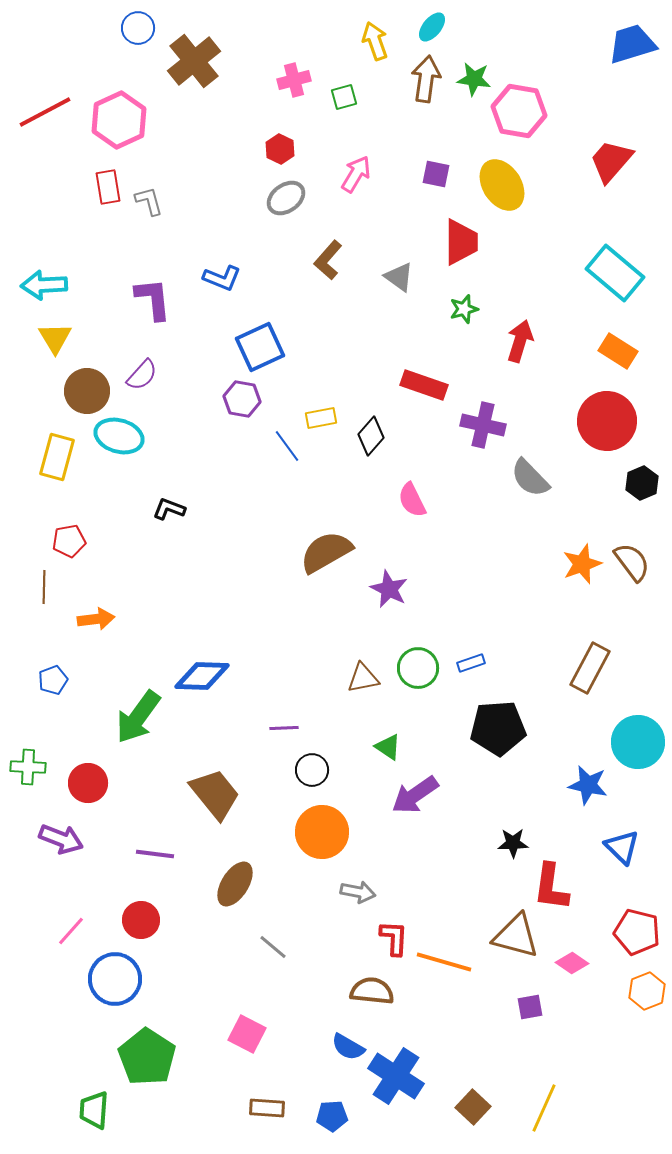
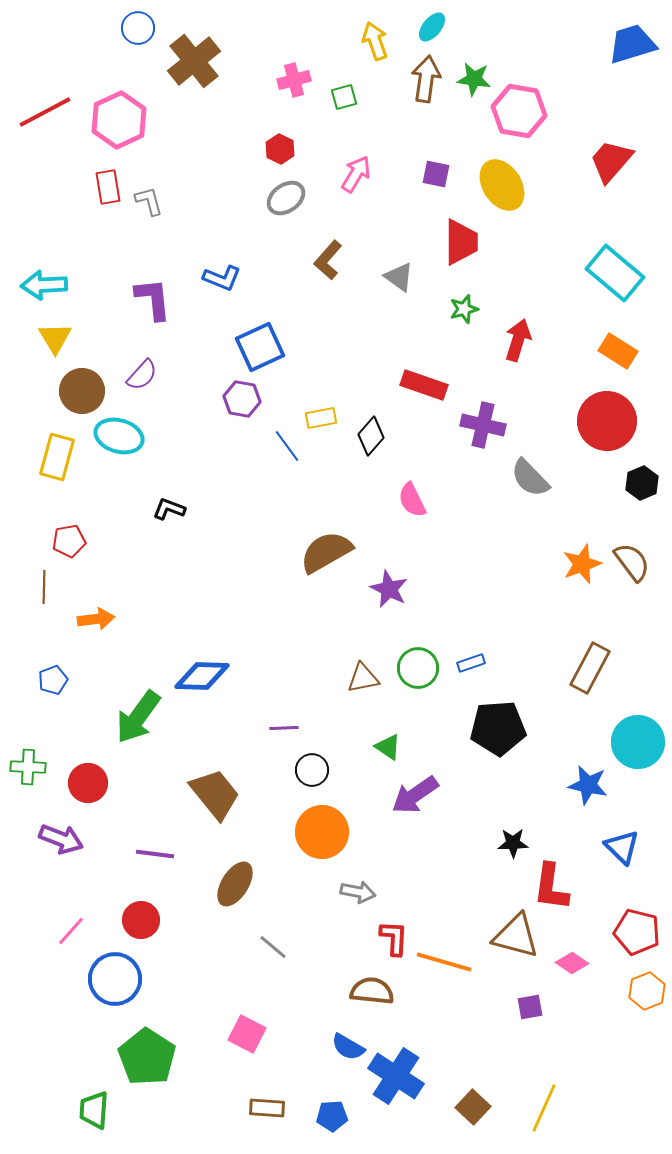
red arrow at (520, 341): moved 2 px left, 1 px up
brown circle at (87, 391): moved 5 px left
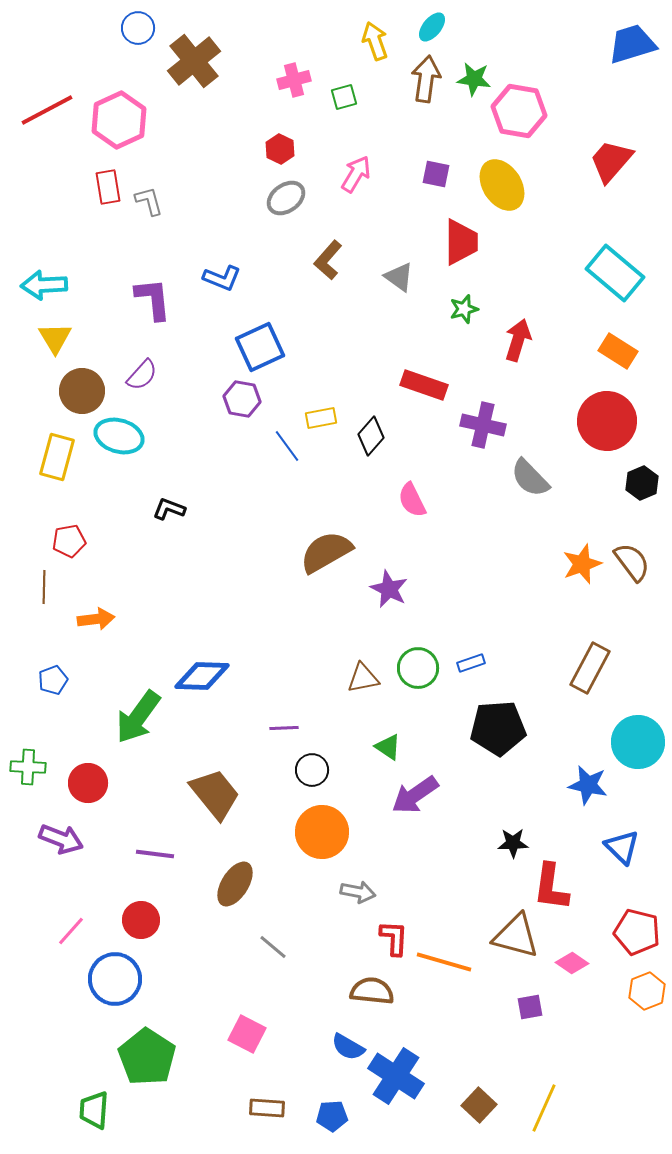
red line at (45, 112): moved 2 px right, 2 px up
brown square at (473, 1107): moved 6 px right, 2 px up
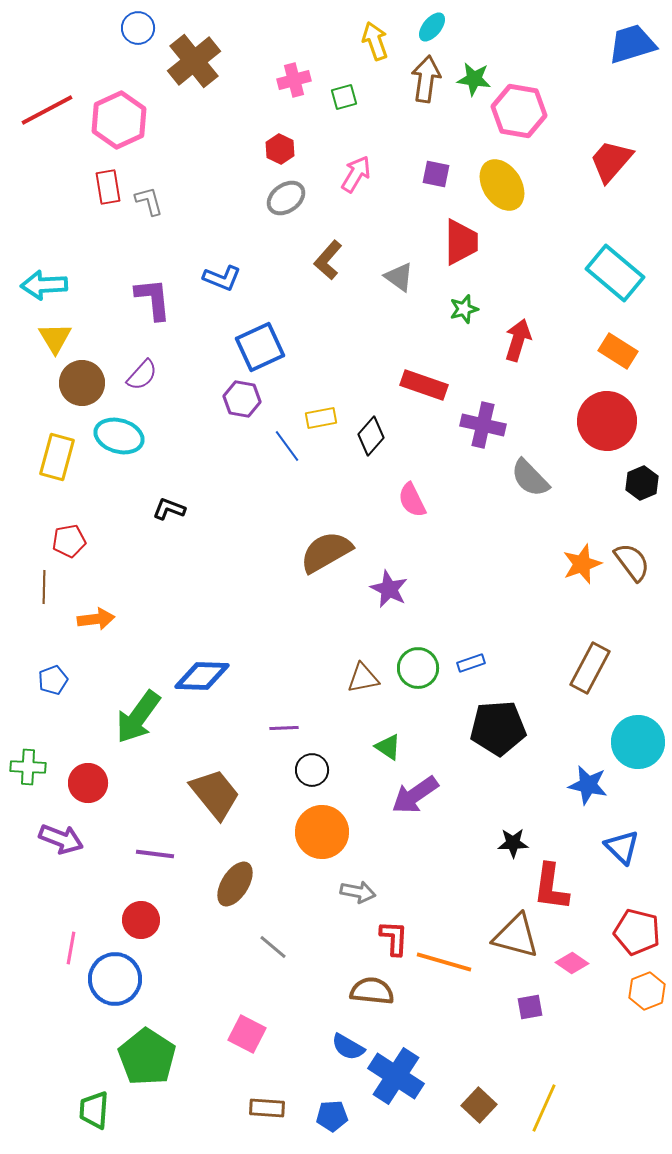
brown circle at (82, 391): moved 8 px up
pink line at (71, 931): moved 17 px down; rotated 32 degrees counterclockwise
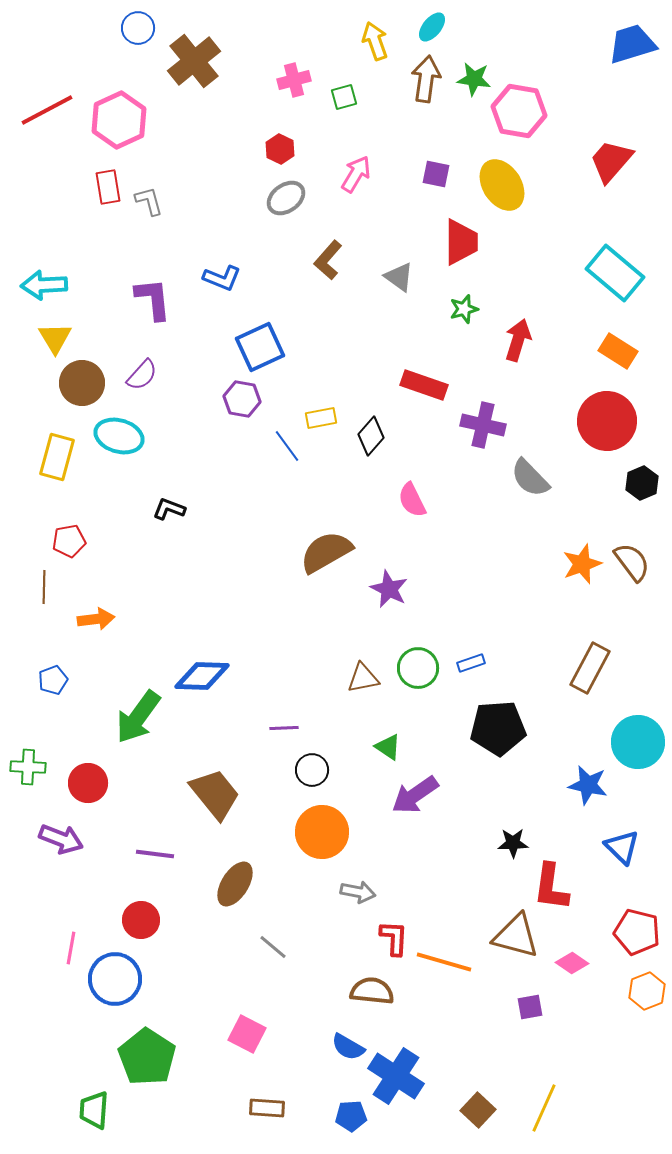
brown square at (479, 1105): moved 1 px left, 5 px down
blue pentagon at (332, 1116): moved 19 px right
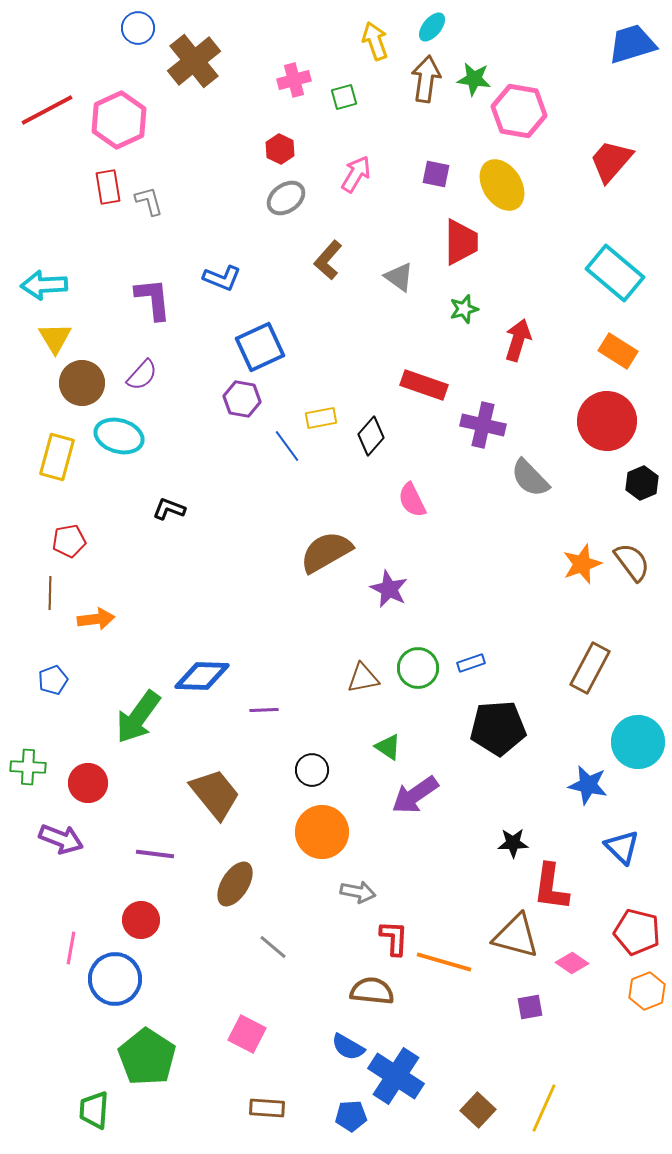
brown line at (44, 587): moved 6 px right, 6 px down
purple line at (284, 728): moved 20 px left, 18 px up
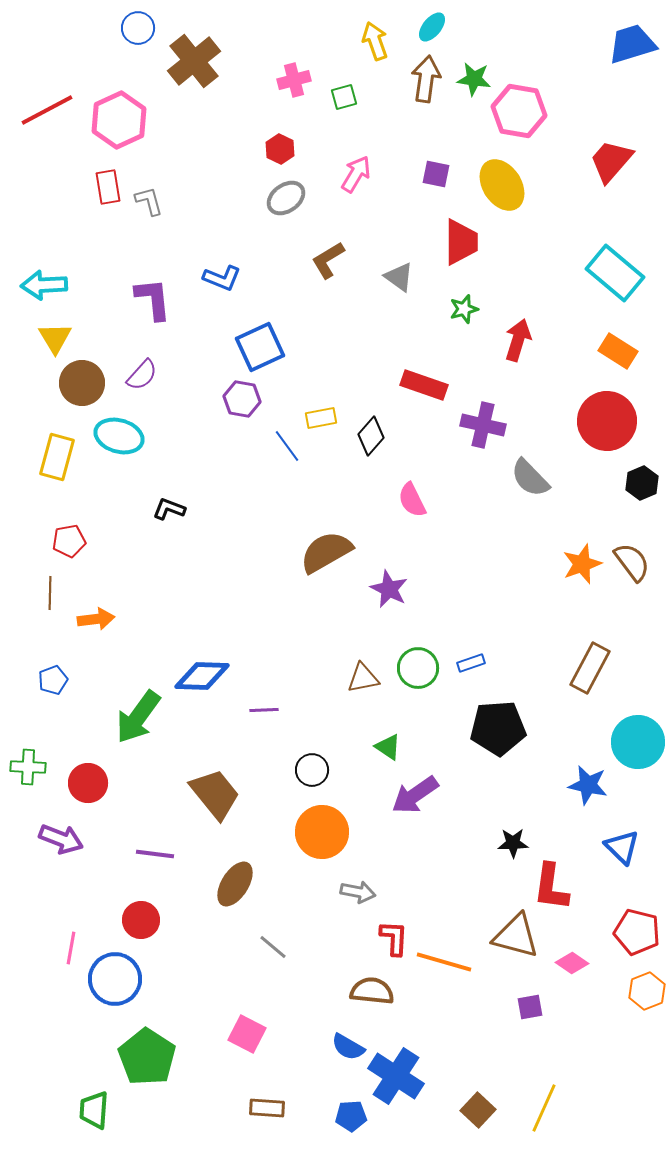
brown L-shape at (328, 260): rotated 18 degrees clockwise
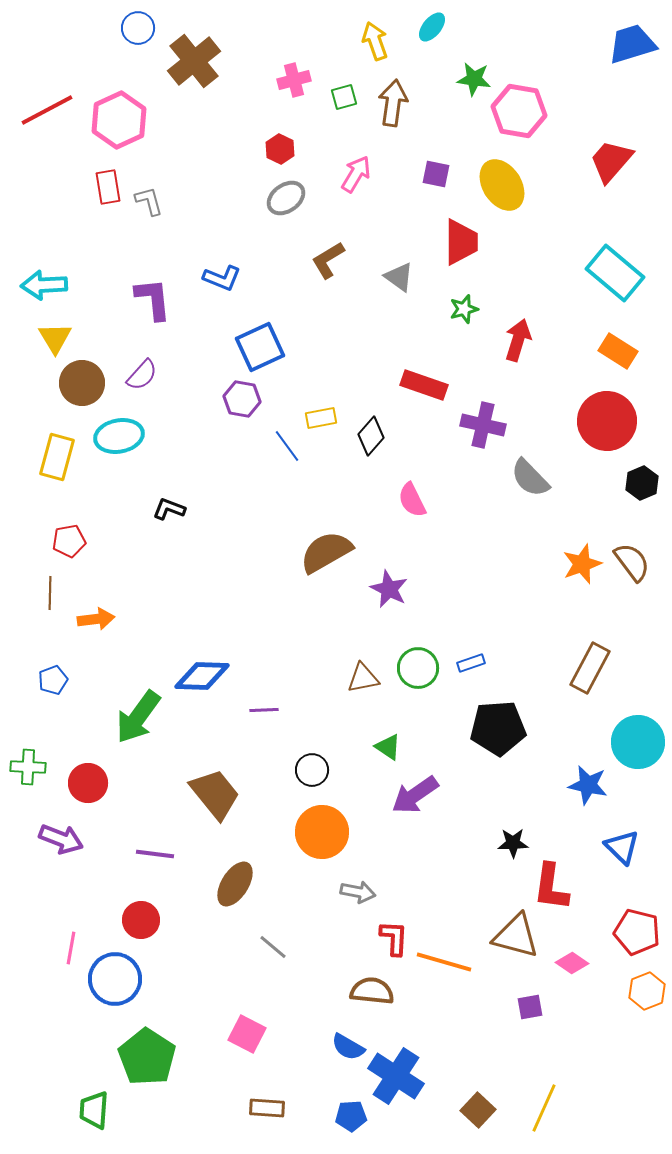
brown arrow at (426, 79): moved 33 px left, 24 px down
cyan ellipse at (119, 436): rotated 27 degrees counterclockwise
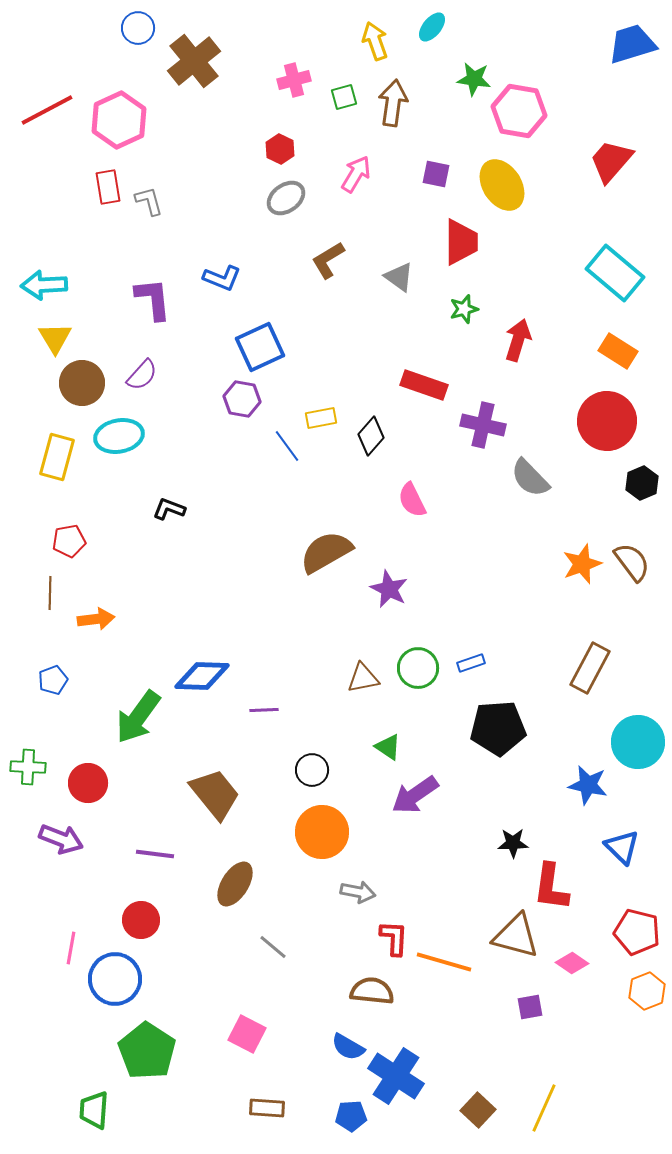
green pentagon at (147, 1057): moved 6 px up
